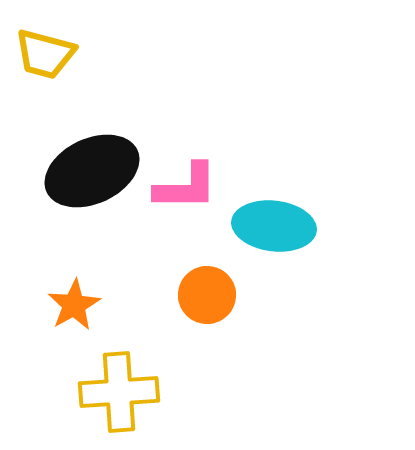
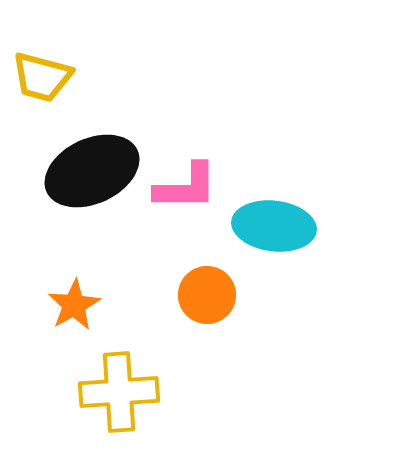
yellow trapezoid: moved 3 px left, 23 px down
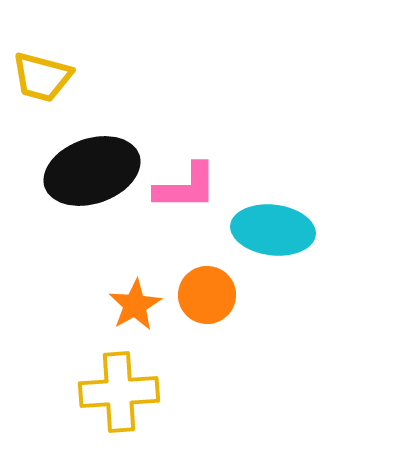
black ellipse: rotated 6 degrees clockwise
cyan ellipse: moved 1 px left, 4 px down
orange star: moved 61 px right
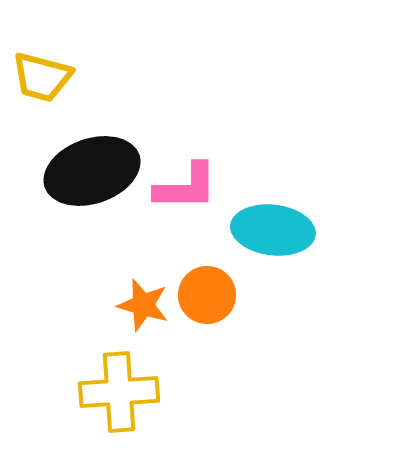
orange star: moved 8 px right; rotated 26 degrees counterclockwise
